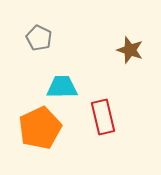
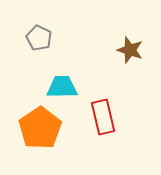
orange pentagon: rotated 9 degrees counterclockwise
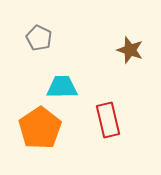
red rectangle: moved 5 px right, 3 px down
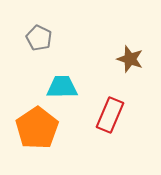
brown star: moved 9 px down
red rectangle: moved 2 px right, 5 px up; rotated 36 degrees clockwise
orange pentagon: moved 3 px left
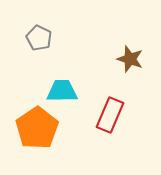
cyan trapezoid: moved 4 px down
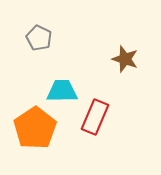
brown star: moved 5 px left
red rectangle: moved 15 px left, 2 px down
orange pentagon: moved 2 px left
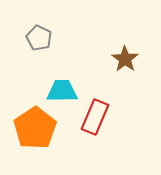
brown star: rotated 16 degrees clockwise
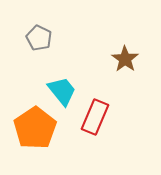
cyan trapezoid: rotated 52 degrees clockwise
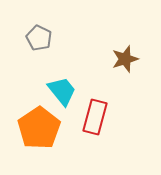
brown star: rotated 20 degrees clockwise
red rectangle: rotated 8 degrees counterclockwise
orange pentagon: moved 4 px right
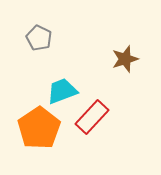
cyan trapezoid: rotated 72 degrees counterclockwise
red rectangle: moved 3 px left; rotated 28 degrees clockwise
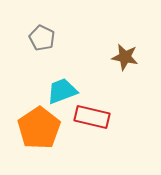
gray pentagon: moved 3 px right
brown star: moved 2 px up; rotated 28 degrees clockwise
red rectangle: rotated 60 degrees clockwise
